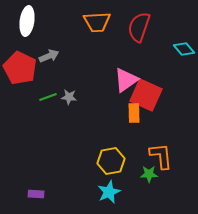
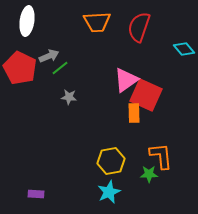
green line: moved 12 px right, 29 px up; rotated 18 degrees counterclockwise
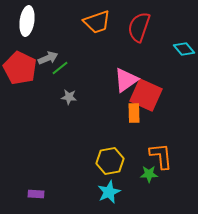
orange trapezoid: rotated 16 degrees counterclockwise
gray arrow: moved 1 px left, 2 px down
yellow hexagon: moved 1 px left
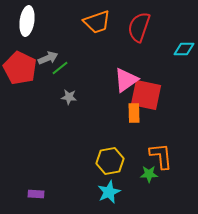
cyan diamond: rotated 50 degrees counterclockwise
red square: rotated 12 degrees counterclockwise
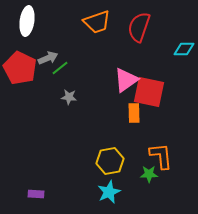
red square: moved 3 px right, 3 px up
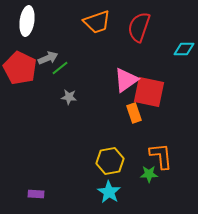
orange rectangle: rotated 18 degrees counterclockwise
cyan star: rotated 15 degrees counterclockwise
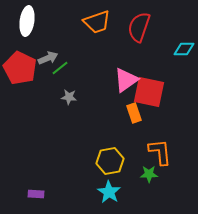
orange L-shape: moved 1 px left, 4 px up
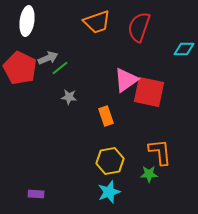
orange rectangle: moved 28 px left, 3 px down
cyan star: rotated 20 degrees clockwise
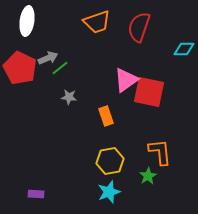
green star: moved 1 px left, 2 px down; rotated 30 degrees counterclockwise
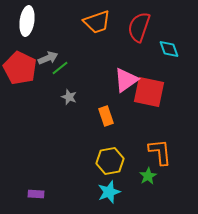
cyan diamond: moved 15 px left; rotated 70 degrees clockwise
gray star: rotated 14 degrees clockwise
